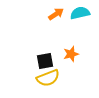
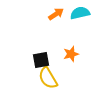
black square: moved 4 px left, 1 px up
yellow semicircle: rotated 80 degrees clockwise
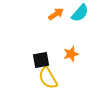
cyan semicircle: rotated 144 degrees clockwise
